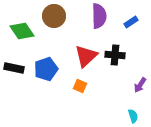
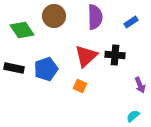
purple semicircle: moved 4 px left, 1 px down
green diamond: moved 1 px up
purple arrow: rotated 56 degrees counterclockwise
cyan semicircle: rotated 112 degrees counterclockwise
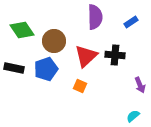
brown circle: moved 25 px down
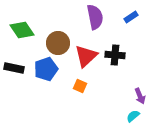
purple semicircle: rotated 10 degrees counterclockwise
blue rectangle: moved 5 px up
brown circle: moved 4 px right, 2 px down
purple arrow: moved 11 px down
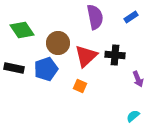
purple arrow: moved 2 px left, 17 px up
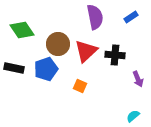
brown circle: moved 1 px down
red triangle: moved 5 px up
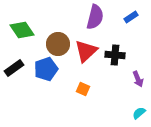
purple semicircle: rotated 25 degrees clockwise
black rectangle: rotated 48 degrees counterclockwise
orange square: moved 3 px right, 3 px down
cyan semicircle: moved 6 px right, 3 px up
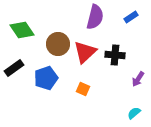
red triangle: moved 1 px left, 1 px down
blue pentagon: moved 9 px down
purple arrow: rotated 56 degrees clockwise
cyan semicircle: moved 5 px left
